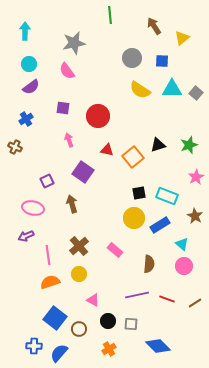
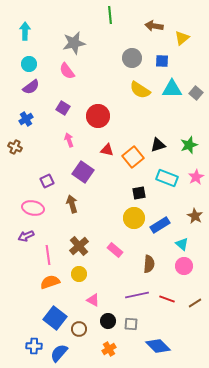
brown arrow at (154, 26): rotated 48 degrees counterclockwise
purple square at (63, 108): rotated 24 degrees clockwise
cyan rectangle at (167, 196): moved 18 px up
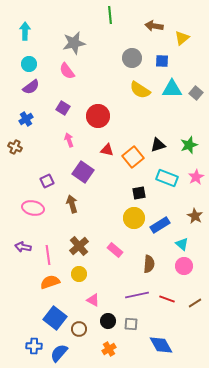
purple arrow at (26, 236): moved 3 px left, 11 px down; rotated 35 degrees clockwise
blue diamond at (158, 346): moved 3 px right, 1 px up; rotated 15 degrees clockwise
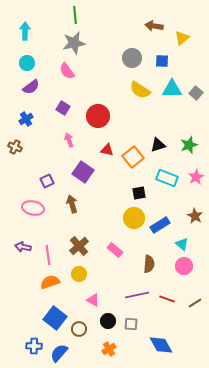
green line at (110, 15): moved 35 px left
cyan circle at (29, 64): moved 2 px left, 1 px up
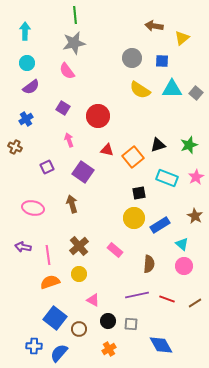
purple square at (47, 181): moved 14 px up
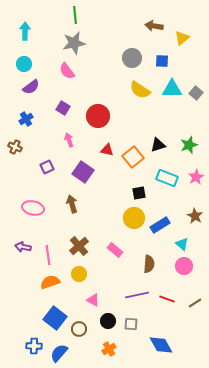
cyan circle at (27, 63): moved 3 px left, 1 px down
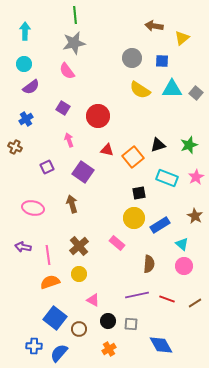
pink rectangle at (115, 250): moved 2 px right, 7 px up
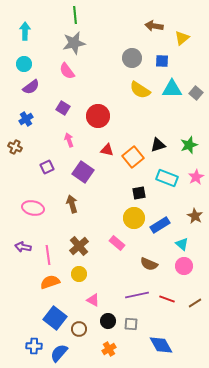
brown semicircle at (149, 264): rotated 108 degrees clockwise
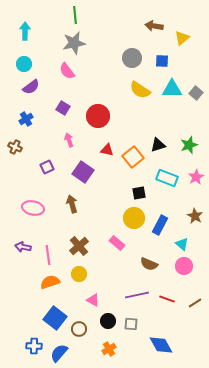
blue rectangle at (160, 225): rotated 30 degrees counterclockwise
